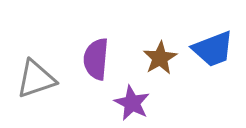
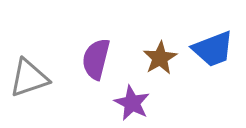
purple semicircle: rotated 9 degrees clockwise
gray triangle: moved 7 px left, 1 px up
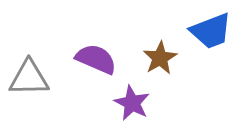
blue trapezoid: moved 2 px left, 18 px up
purple semicircle: rotated 99 degrees clockwise
gray triangle: rotated 18 degrees clockwise
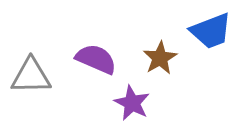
gray triangle: moved 2 px right, 2 px up
